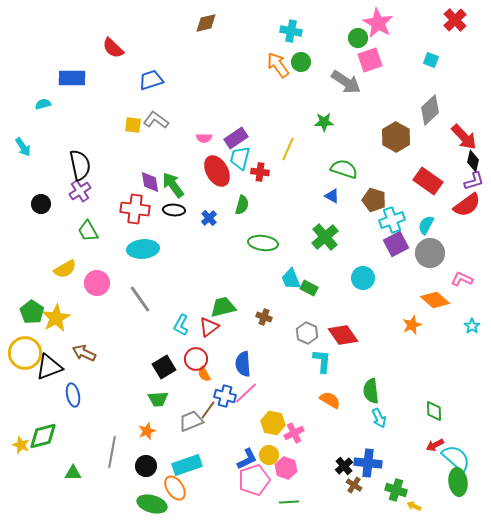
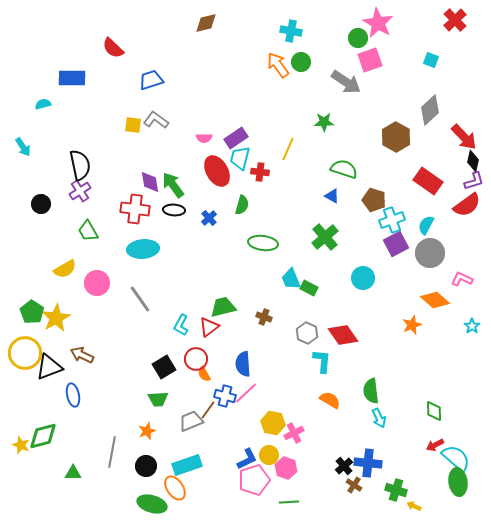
brown arrow at (84, 353): moved 2 px left, 2 px down
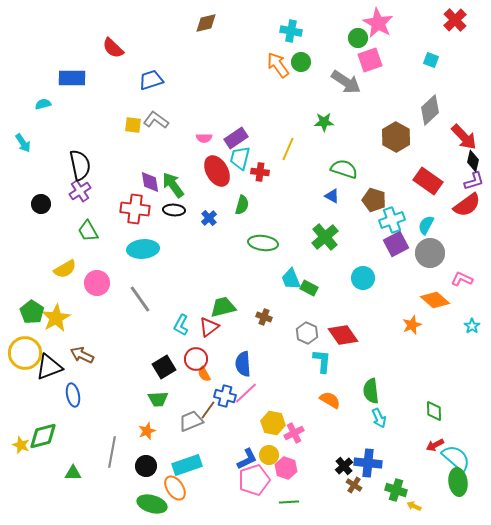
cyan arrow at (23, 147): moved 4 px up
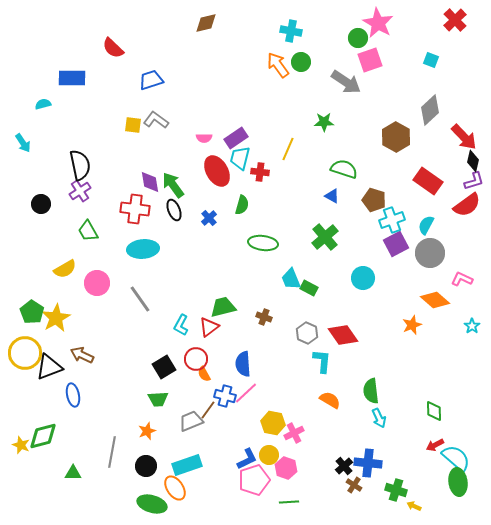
black ellipse at (174, 210): rotated 65 degrees clockwise
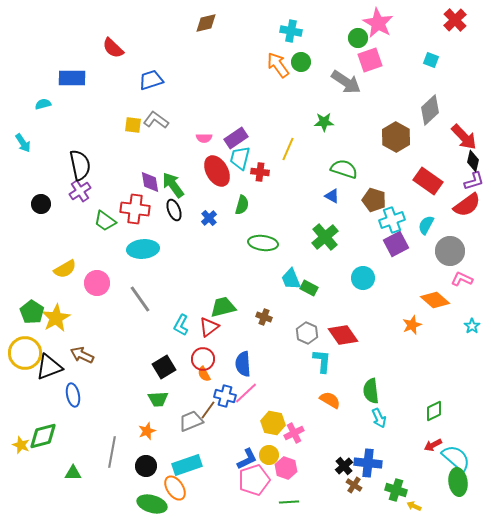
green trapezoid at (88, 231): moved 17 px right, 10 px up; rotated 25 degrees counterclockwise
gray circle at (430, 253): moved 20 px right, 2 px up
red circle at (196, 359): moved 7 px right
green diamond at (434, 411): rotated 65 degrees clockwise
red arrow at (435, 445): moved 2 px left
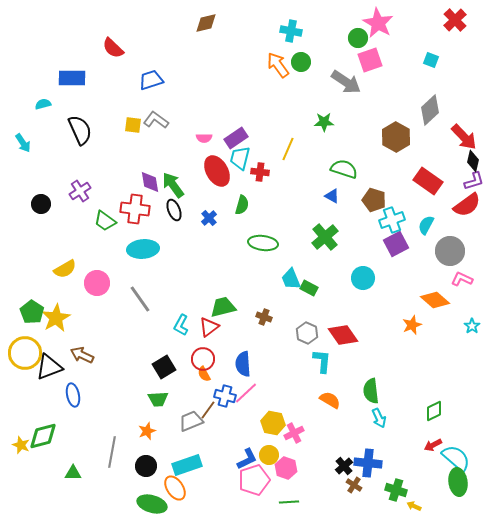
black semicircle at (80, 165): moved 35 px up; rotated 12 degrees counterclockwise
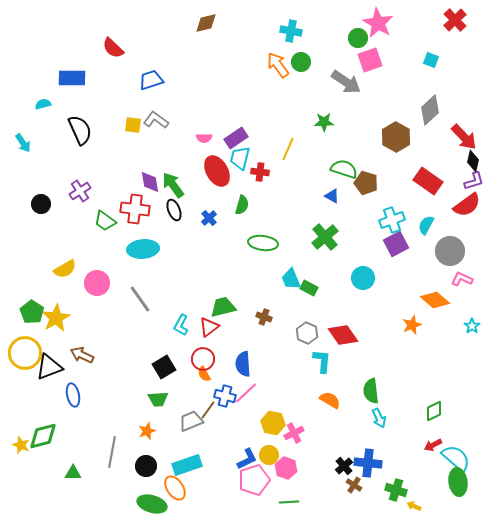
brown pentagon at (374, 200): moved 8 px left, 17 px up
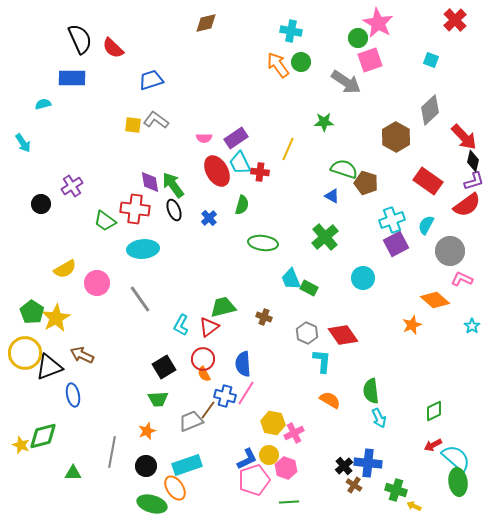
black semicircle at (80, 130): moved 91 px up
cyan trapezoid at (240, 158): moved 5 px down; rotated 40 degrees counterclockwise
purple cross at (80, 191): moved 8 px left, 5 px up
pink line at (246, 393): rotated 15 degrees counterclockwise
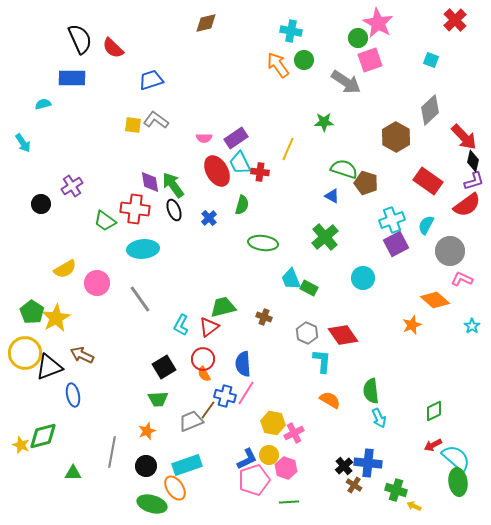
green circle at (301, 62): moved 3 px right, 2 px up
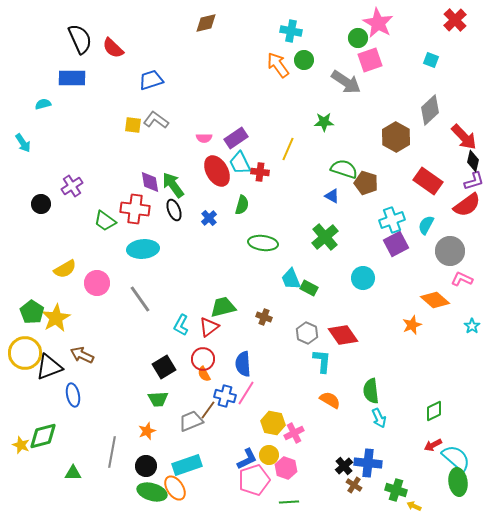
green ellipse at (152, 504): moved 12 px up
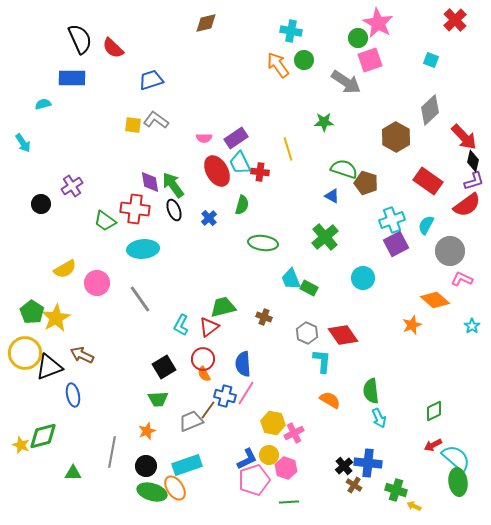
yellow line at (288, 149): rotated 40 degrees counterclockwise
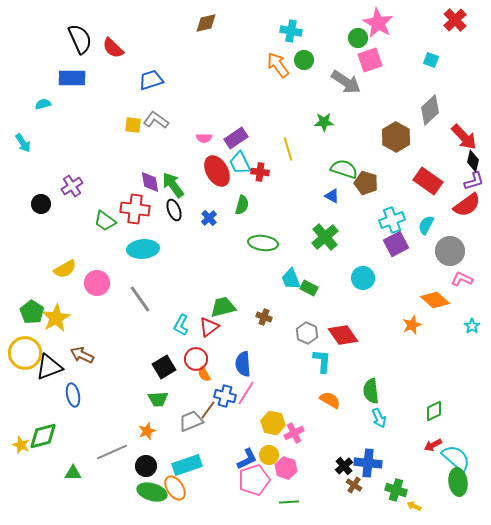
red circle at (203, 359): moved 7 px left
gray line at (112, 452): rotated 56 degrees clockwise
